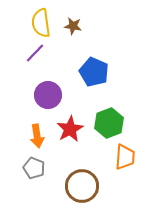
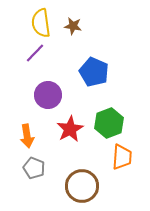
orange arrow: moved 10 px left
orange trapezoid: moved 3 px left
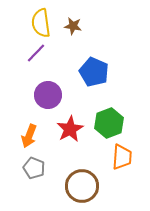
purple line: moved 1 px right
orange arrow: moved 2 px right; rotated 30 degrees clockwise
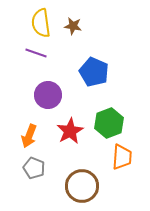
purple line: rotated 65 degrees clockwise
red star: moved 2 px down
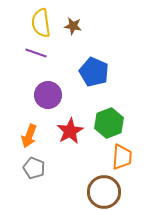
brown circle: moved 22 px right, 6 px down
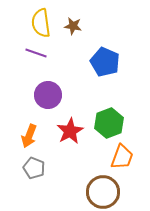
blue pentagon: moved 11 px right, 10 px up
orange trapezoid: rotated 16 degrees clockwise
brown circle: moved 1 px left
